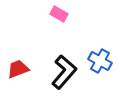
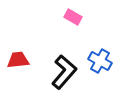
pink rectangle: moved 14 px right, 3 px down
red trapezoid: moved 9 px up; rotated 15 degrees clockwise
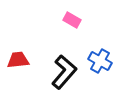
pink rectangle: moved 1 px left, 3 px down
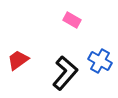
red trapezoid: rotated 30 degrees counterclockwise
black L-shape: moved 1 px right, 1 px down
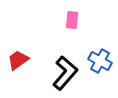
pink rectangle: rotated 66 degrees clockwise
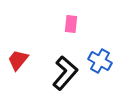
pink rectangle: moved 1 px left, 4 px down
red trapezoid: rotated 15 degrees counterclockwise
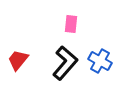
black L-shape: moved 10 px up
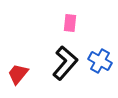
pink rectangle: moved 1 px left, 1 px up
red trapezoid: moved 14 px down
